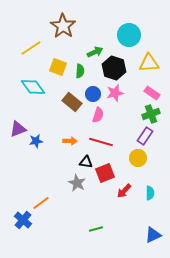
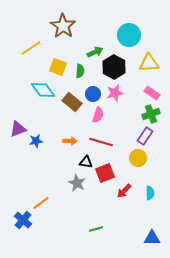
black hexagon: moved 1 px up; rotated 10 degrees clockwise
cyan diamond: moved 10 px right, 3 px down
blue triangle: moved 1 px left, 3 px down; rotated 24 degrees clockwise
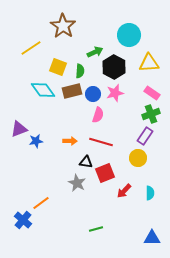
brown rectangle: moved 11 px up; rotated 54 degrees counterclockwise
purple triangle: moved 1 px right
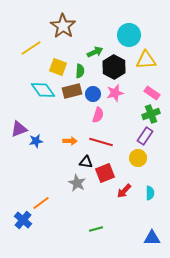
yellow triangle: moved 3 px left, 3 px up
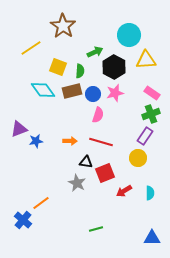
red arrow: rotated 14 degrees clockwise
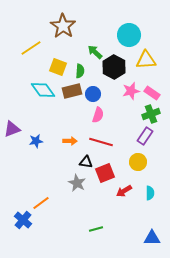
green arrow: rotated 112 degrees counterclockwise
pink star: moved 16 px right, 2 px up
purple triangle: moved 7 px left
yellow circle: moved 4 px down
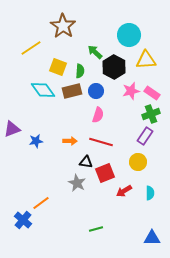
blue circle: moved 3 px right, 3 px up
